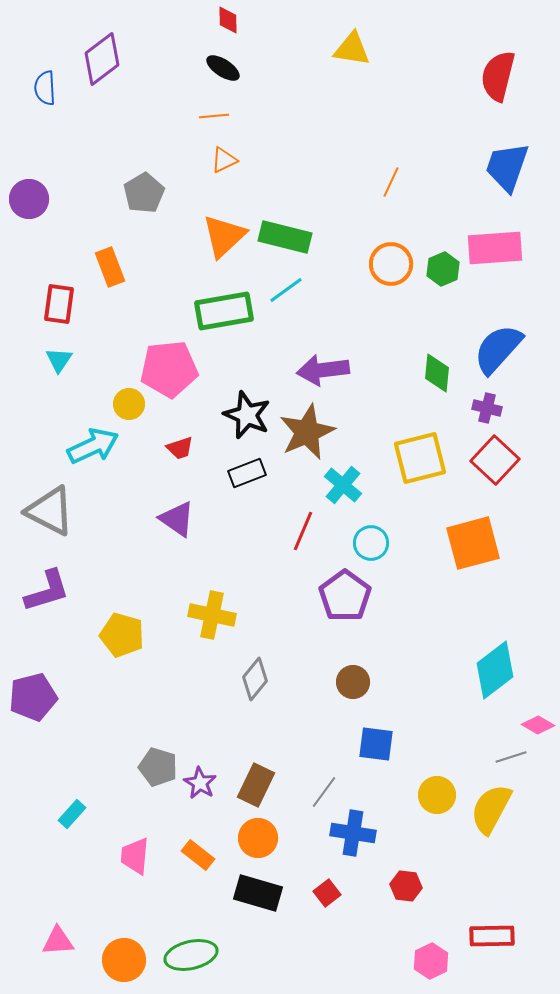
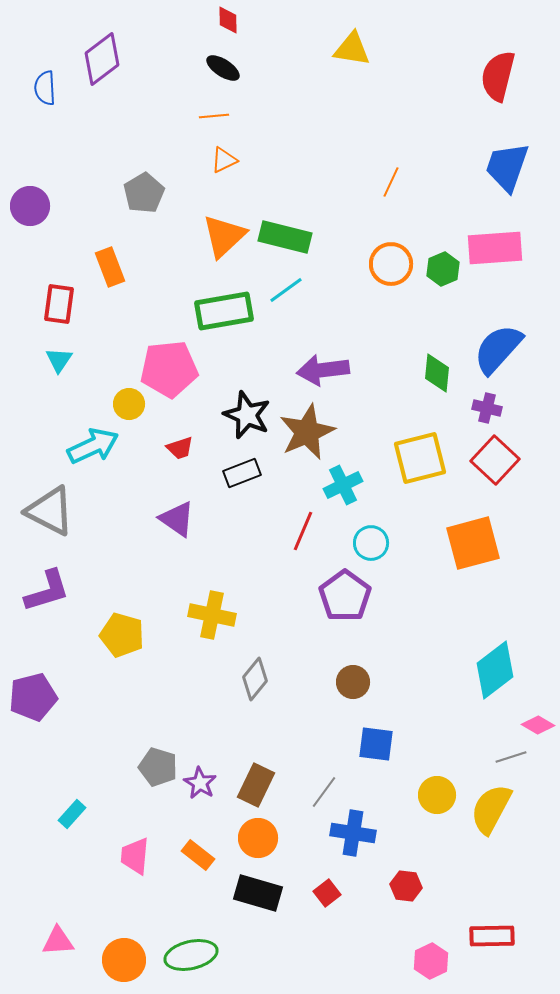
purple circle at (29, 199): moved 1 px right, 7 px down
black rectangle at (247, 473): moved 5 px left
cyan cross at (343, 485): rotated 24 degrees clockwise
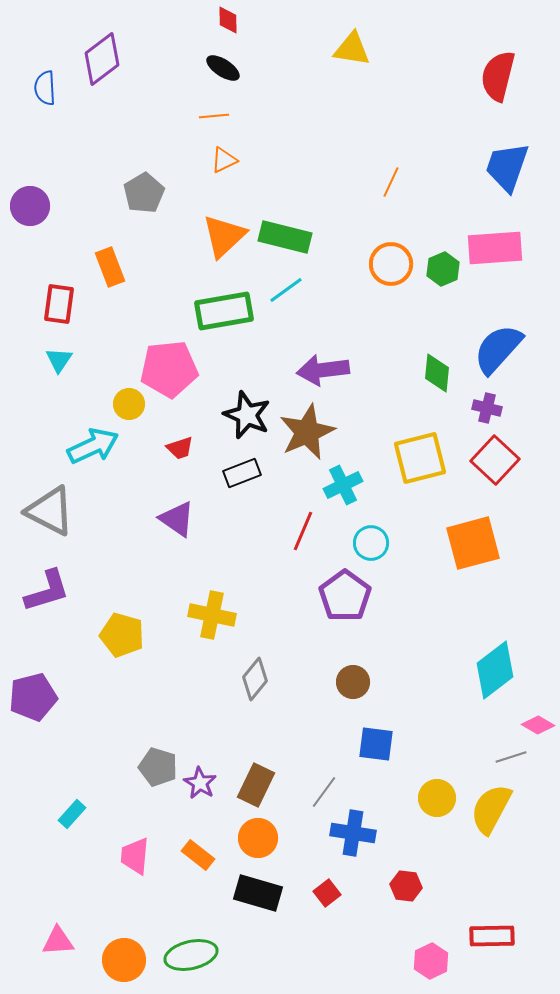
yellow circle at (437, 795): moved 3 px down
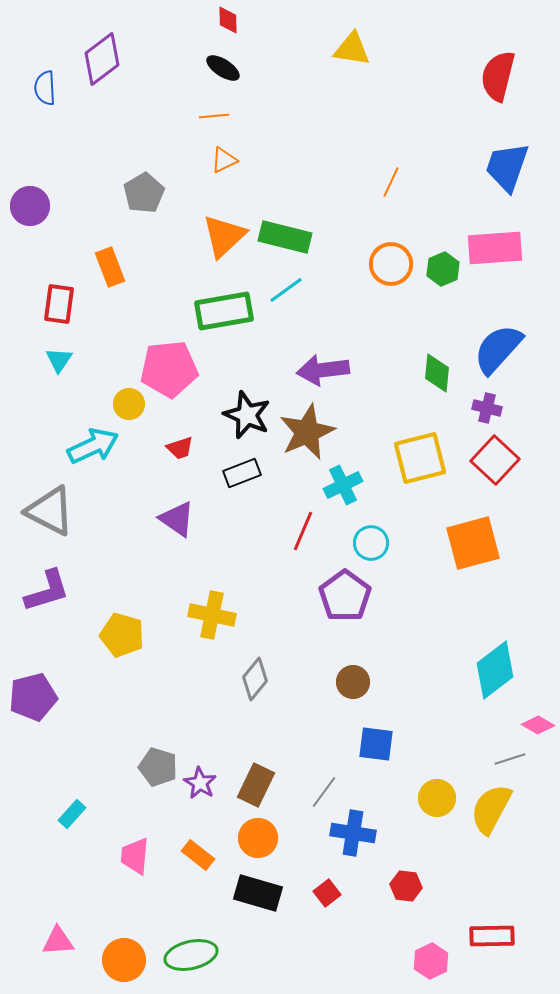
gray line at (511, 757): moved 1 px left, 2 px down
